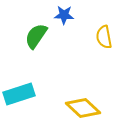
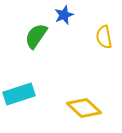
blue star: rotated 24 degrees counterclockwise
yellow diamond: moved 1 px right
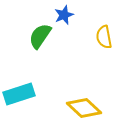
green semicircle: moved 4 px right
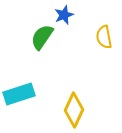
green semicircle: moved 2 px right, 1 px down
yellow diamond: moved 10 px left, 2 px down; rotated 72 degrees clockwise
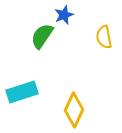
green semicircle: moved 1 px up
cyan rectangle: moved 3 px right, 2 px up
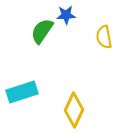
blue star: moved 2 px right; rotated 18 degrees clockwise
green semicircle: moved 5 px up
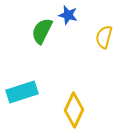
blue star: moved 2 px right; rotated 18 degrees clockwise
green semicircle: rotated 8 degrees counterclockwise
yellow semicircle: rotated 25 degrees clockwise
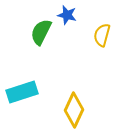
blue star: moved 1 px left
green semicircle: moved 1 px left, 1 px down
yellow semicircle: moved 2 px left, 2 px up
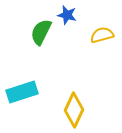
yellow semicircle: rotated 60 degrees clockwise
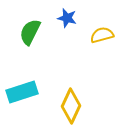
blue star: moved 3 px down
green semicircle: moved 11 px left
yellow diamond: moved 3 px left, 4 px up
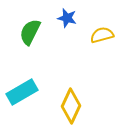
cyan rectangle: rotated 12 degrees counterclockwise
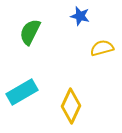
blue star: moved 13 px right, 2 px up
yellow semicircle: moved 13 px down
